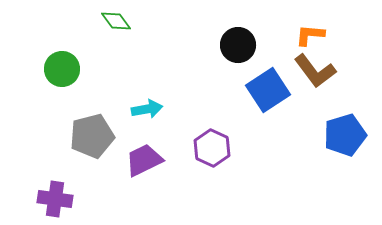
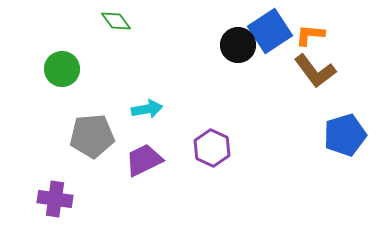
blue square: moved 2 px right, 59 px up
gray pentagon: rotated 9 degrees clockwise
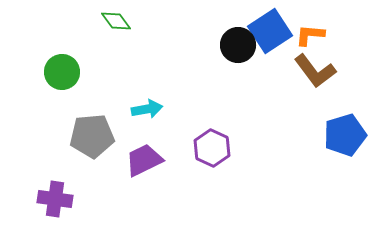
green circle: moved 3 px down
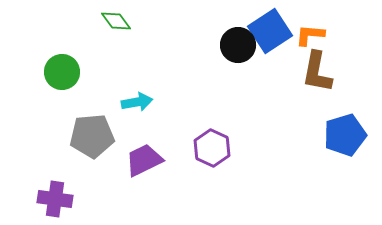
brown L-shape: moved 2 px right, 1 px down; rotated 48 degrees clockwise
cyan arrow: moved 10 px left, 7 px up
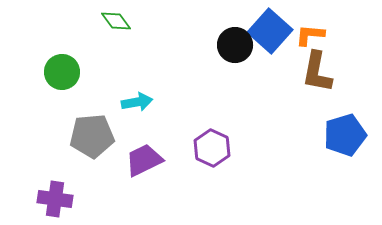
blue square: rotated 15 degrees counterclockwise
black circle: moved 3 px left
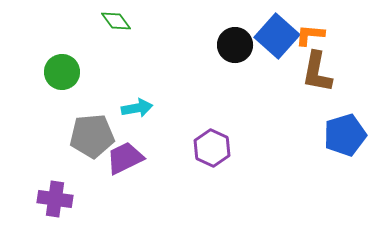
blue square: moved 7 px right, 5 px down
cyan arrow: moved 6 px down
purple trapezoid: moved 19 px left, 2 px up
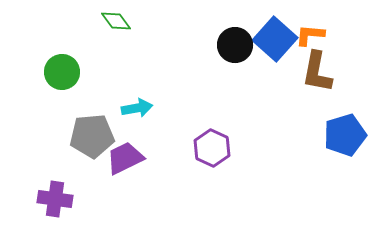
blue square: moved 2 px left, 3 px down
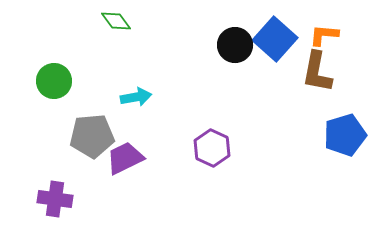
orange L-shape: moved 14 px right
green circle: moved 8 px left, 9 px down
cyan arrow: moved 1 px left, 11 px up
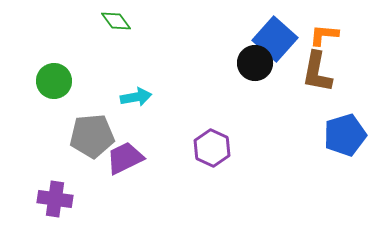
black circle: moved 20 px right, 18 px down
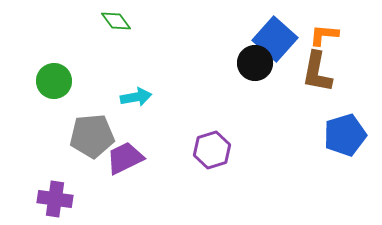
purple hexagon: moved 2 px down; rotated 18 degrees clockwise
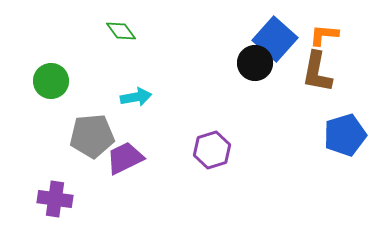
green diamond: moved 5 px right, 10 px down
green circle: moved 3 px left
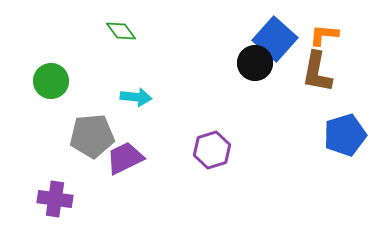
cyan arrow: rotated 16 degrees clockwise
